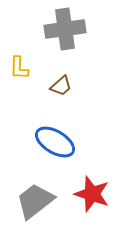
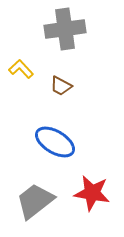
yellow L-shape: moved 2 px right, 1 px down; rotated 135 degrees clockwise
brown trapezoid: rotated 70 degrees clockwise
red star: moved 1 px up; rotated 9 degrees counterclockwise
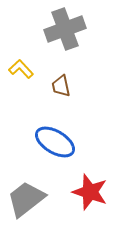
gray cross: rotated 12 degrees counterclockwise
brown trapezoid: rotated 50 degrees clockwise
red star: moved 2 px left, 1 px up; rotated 9 degrees clockwise
gray trapezoid: moved 9 px left, 2 px up
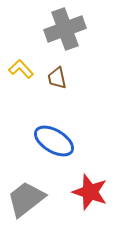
brown trapezoid: moved 4 px left, 8 px up
blue ellipse: moved 1 px left, 1 px up
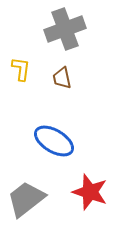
yellow L-shape: rotated 50 degrees clockwise
brown trapezoid: moved 5 px right
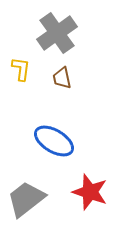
gray cross: moved 8 px left, 4 px down; rotated 15 degrees counterclockwise
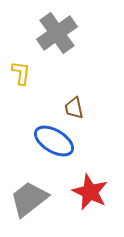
yellow L-shape: moved 4 px down
brown trapezoid: moved 12 px right, 30 px down
red star: rotated 6 degrees clockwise
gray trapezoid: moved 3 px right
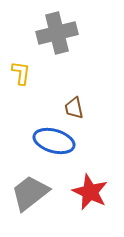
gray cross: rotated 21 degrees clockwise
blue ellipse: rotated 15 degrees counterclockwise
gray trapezoid: moved 1 px right, 6 px up
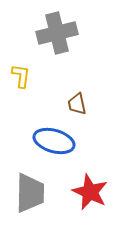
yellow L-shape: moved 3 px down
brown trapezoid: moved 3 px right, 4 px up
gray trapezoid: rotated 129 degrees clockwise
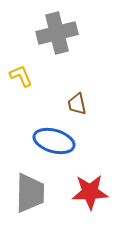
yellow L-shape: rotated 30 degrees counterclockwise
red star: rotated 27 degrees counterclockwise
